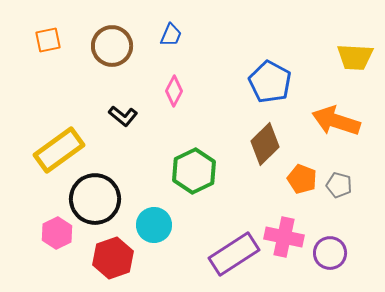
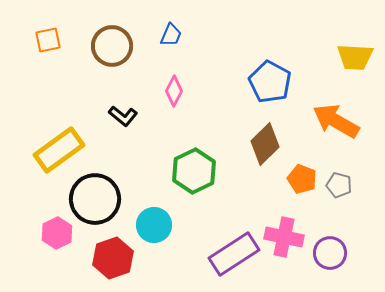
orange arrow: rotated 12 degrees clockwise
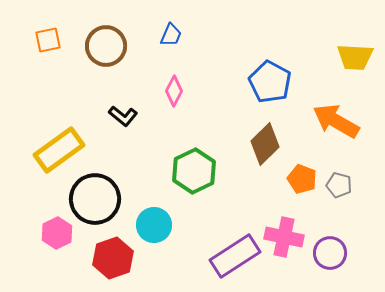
brown circle: moved 6 px left
purple rectangle: moved 1 px right, 2 px down
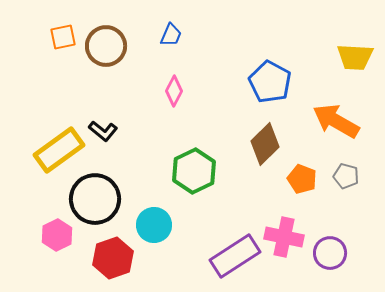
orange square: moved 15 px right, 3 px up
black L-shape: moved 20 px left, 15 px down
gray pentagon: moved 7 px right, 9 px up
pink hexagon: moved 2 px down
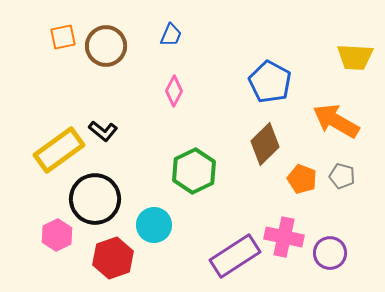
gray pentagon: moved 4 px left
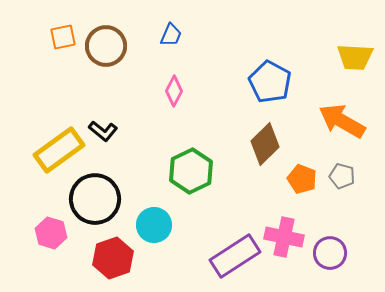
orange arrow: moved 6 px right
green hexagon: moved 3 px left
pink hexagon: moved 6 px left, 2 px up; rotated 16 degrees counterclockwise
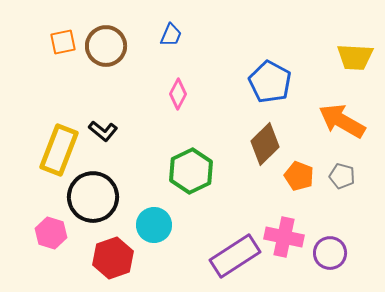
orange square: moved 5 px down
pink diamond: moved 4 px right, 3 px down
yellow rectangle: rotated 33 degrees counterclockwise
orange pentagon: moved 3 px left, 3 px up
black circle: moved 2 px left, 2 px up
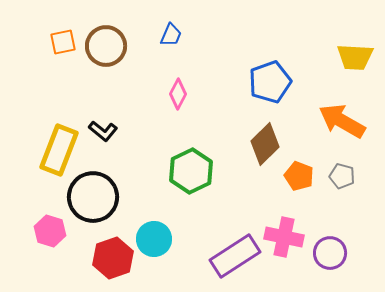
blue pentagon: rotated 24 degrees clockwise
cyan circle: moved 14 px down
pink hexagon: moved 1 px left, 2 px up
